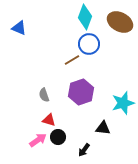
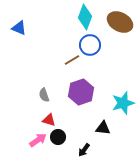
blue circle: moved 1 px right, 1 px down
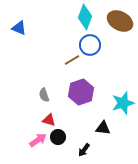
brown ellipse: moved 1 px up
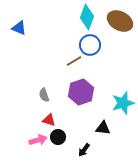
cyan diamond: moved 2 px right
brown line: moved 2 px right, 1 px down
pink arrow: rotated 18 degrees clockwise
